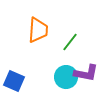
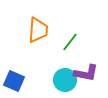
cyan circle: moved 1 px left, 3 px down
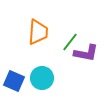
orange trapezoid: moved 2 px down
purple L-shape: moved 20 px up
cyan circle: moved 23 px left, 2 px up
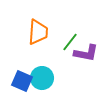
blue square: moved 8 px right
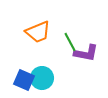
orange trapezoid: rotated 64 degrees clockwise
green line: rotated 66 degrees counterclockwise
blue square: moved 2 px right, 1 px up
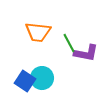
orange trapezoid: rotated 28 degrees clockwise
green line: moved 1 px left, 1 px down
blue square: moved 1 px right, 1 px down; rotated 10 degrees clockwise
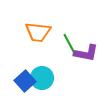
blue square: rotated 15 degrees clockwise
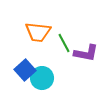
green line: moved 5 px left
blue square: moved 11 px up
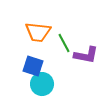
purple L-shape: moved 2 px down
blue square: moved 8 px right, 4 px up; rotated 30 degrees counterclockwise
cyan circle: moved 6 px down
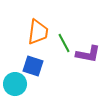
orange trapezoid: rotated 88 degrees counterclockwise
purple L-shape: moved 2 px right, 1 px up
cyan circle: moved 27 px left
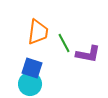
blue square: moved 1 px left, 2 px down
cyan circle: moved 15 px right
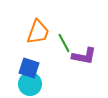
orange trapezoid: rotated 12 degrees clockwise
purple L-shape: moved 4 px left, 2 px down
blue square: moved 3 px left
